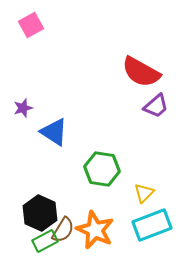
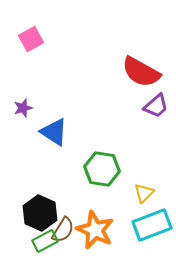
pink square: moved 14 px down
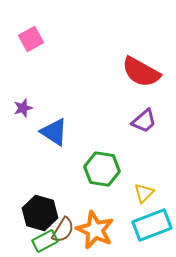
purple trapezoid: moved 12 px left, 15 px down
black hexagon: rotated 8 degrees counterclockwise
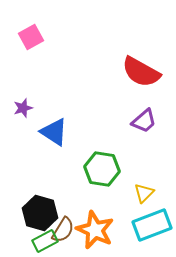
pink square: moved 2 px up
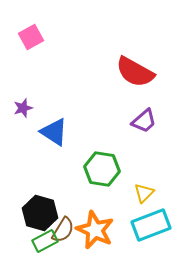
red semicircle: moved 6 px left
cyan rectangle: moved 1 px left
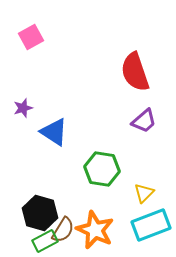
red semicircle: rotated 42 degrees clockwise
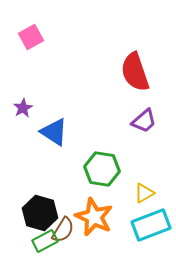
purple star: rotated 12 degrees counterclockwise
yellow triangle: rotated 15 degrees clockwise
orange star: moved 1 px left, 13 px up
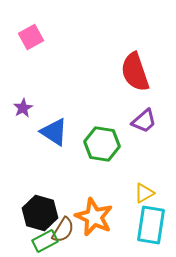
green hexagon: moved 25 px up
cyan rectangle: rotated 60 degrees counterclockwise
